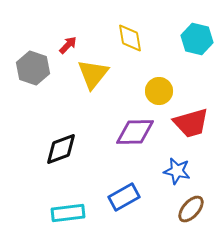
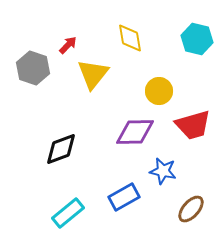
red trapezoid: moved 2 px right, 2 px down
blue star: moved 14 px left
cyan rectangle: rotated 32 degrees counterclockwise
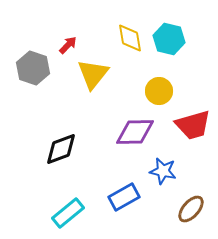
cyan hexagon: moved 28 px left
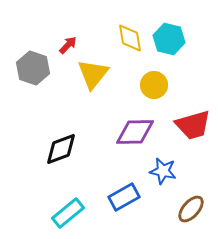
yellow circle: moved 5 px left, 6 px up
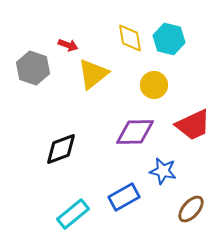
red arrow: rotated 66 degrees clockwise
yellow triangle: rotated 12 degrees clockwise
red trapezoid: rotated 9 degrees counterclockwise
cyan rectangle: moved 5 px right, 1 px down
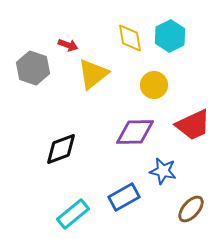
cyan hexagon: moved 1 px right, 3 px up; rotated 20 degrees clockwise
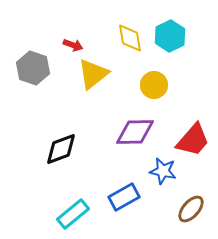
red arrow: moved 5 px right
red trapezoid: moved 15 px down; rotated 24 degrees counterclockwise
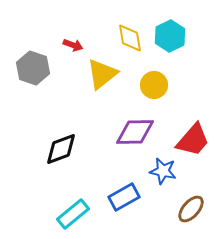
yellow triangle: moved 9 px right
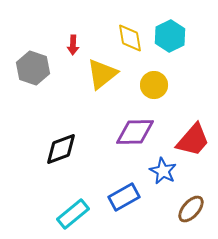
red arrow: rotated 72 degrees clockwise
blue star: rotated 16 degrees clockwise
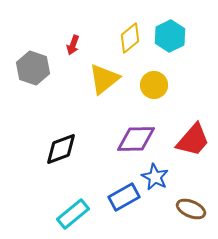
yellow diamond: rotated 60 degrees clockwise
red arrow: rotated 18 degrees clockwise
yellow triangle: moved 2 px right, 5 px down
purple diamond: moved 1 px right, 7 px down
blue star: moved 8 px left, 6 px down
brown ellipse: rotated 72 degrees clockwise
